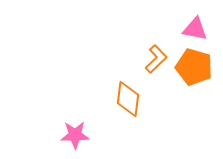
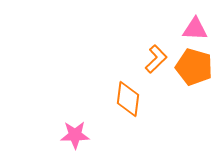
pink triangle: rotated 8 degrees counterclockwise
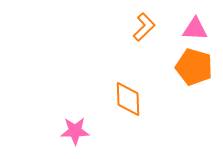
orange L-shape: moved 12 px left, 32 px up
orange diamond: rotated 9 degrees counterclockwise
pink star: moved 4 px up
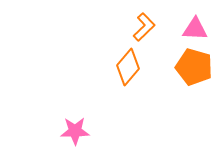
orange diamond: moved 32 px up; rotated 42 degrees clockwise
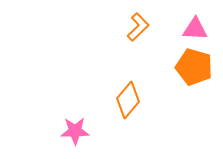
orange L-shape: moved 6 px left
orange diamond: moved 33 px down
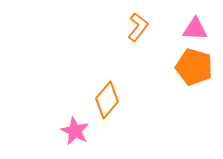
orange L-shape: rotated 8 degrees counterclockwise
orange diamond: moved 21 px left
pink star: rotated 28 degrees clockwise
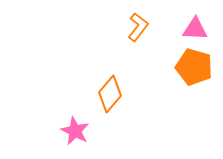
orange diamond: moved 3 px right, 6 px up
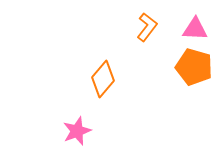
orange L-shape: moved 9 px right
orange diamond: moved 7 px left, 15 px up
pink star: moved 2 px right; rotated 24 degrees clockwise
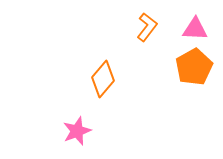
orange pentagon: rotated 27 degrees clockwise
